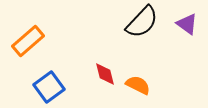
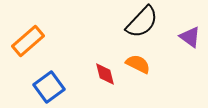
purple triangle: moved 3 px right, 13 px down
orange semicircle: moved 21 px up
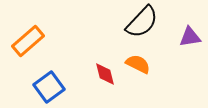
purple triangle: rotated 45 degrees counterclockwise
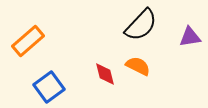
black semicircle: moved 1 px left, 3 px down
orange semicircle: moved 2 px down
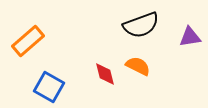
black semicircle: rotated 27 degrees clockwise
blue square: rotated 24 degrees counterclockwise
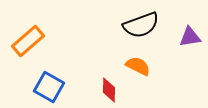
red diamond: moved 4 px right, 16 px down; rotated 15 degrees clockwise
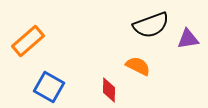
black semicircle: moved 10 px right
purple triangle: moved 2 px left, 2 px down
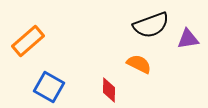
orange semicircle: moved 1 px right, 2 px up
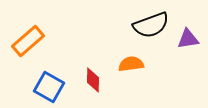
orange semicircle: moved 8 px left; rotated 35 degrees counterclockwise
red diamond: moved 16 px left, 10 px up
